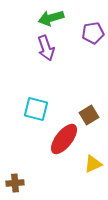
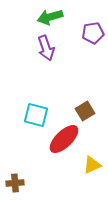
green arrow: moved 1 px left, 1 px up
cyan square: moved 6 px down
brown square: moved 4 px left, 4 px up
red ellipse: rotated 8 degrees clockwise
yellow triangle: moved 1 px left, 1 px down
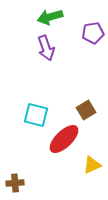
brown square: moved 1 px right, 1 px up
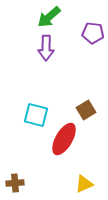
green arrow: moved 1 px left; rotated 25 degrees counterclockwise
purple pentagon: rotated 15 degrees clockwise
purple arrow: rotated 20 degrees clockwise
red ellipse: rotated 16 degrees counterclockwise
yellow triangle: moved 8 px left, 19 px down
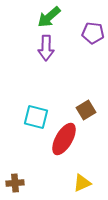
cyan square: moved 2 px down
yellow triangle: moved 2 px left, 1 px up
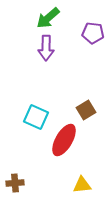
green arrow: moved 1 px left, 1 px down
cyan square: rotated 10 degrees clockwise
red ellipse: moved 1 px down
yellow triangle: moved 2 px down; rotated 18 degrees clockwise
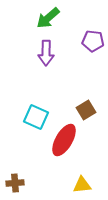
purple pentagon: moved 8 px down
purple arrow: moved 5 px down
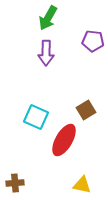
green arrow: rotated 20 degrees counterclockwise
yellow triangle: rotated 18 degrees clockwise
